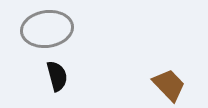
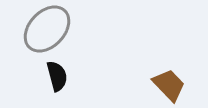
gray ellipse: rotated 39 degrees counterclockwise
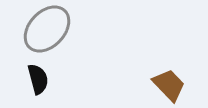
black semicircle: moved 19 px left, 3 px down
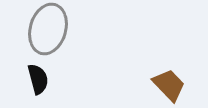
gray ellipse: moved 1 px right; rotated 27 degrees counterclockwise
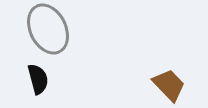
gray ellipse: rotated 42 degrees counterclockwise
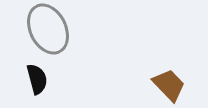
black semicircle: moved 1 px left
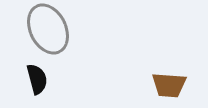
brown trapezoid: rotated 138 degrees clockwise
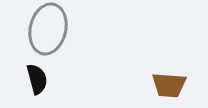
gray ellipse: rotated 39 degrees clockwise
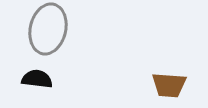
black semicircle: rotated 68 degrees counterclockwise
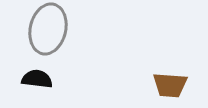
brown trapezoid: moved 1 px right
